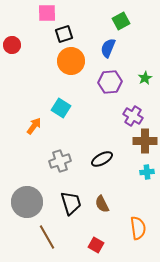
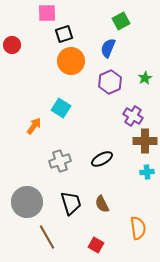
purple hexagon: rotated 20 degrees counterclockwise
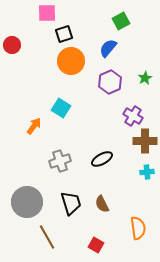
blue semicircle: rotated 18 degrees clockwise
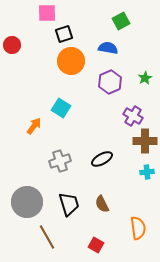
blue semicircle: rotated 60 degrees clockwise
black trapezoid: moved 2 px left, 1 px down
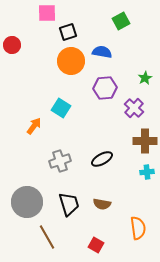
black square: moved 4 px right, 2 px up
blue semicircle: moved 6 px left, 4 px down
purple hexagon: moved 5 px left, 6 px down; rotated 20 degrees clockwise
purple cross: moved 1 px right, 8 px up; rotated 12 degrees clockwise
brown semicircle: rotated 54 degrees counterclockwise
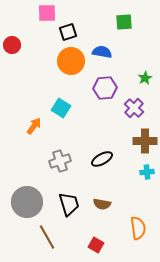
green square: moved 3 px right, 1 px down; rotated 24 degrees clockwise
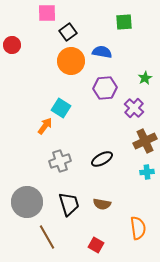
black square: rotated 18 degrees counterclockwise
orange arrow: moved 11 px right
brown cross: rotated 25 degrees counterclockwise
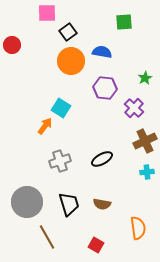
purple hexagon: rotated 10 degrees clockwise
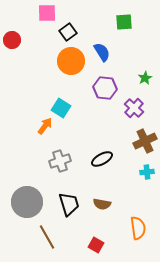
red circle: moved 5 px up
blue semicircle: rotated 48 degrees clockwise
